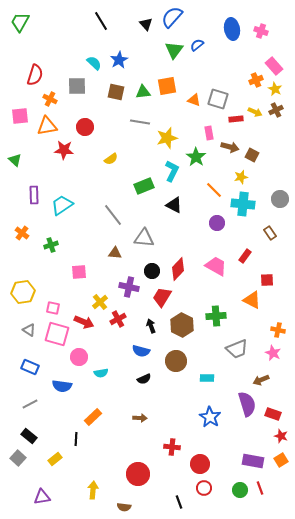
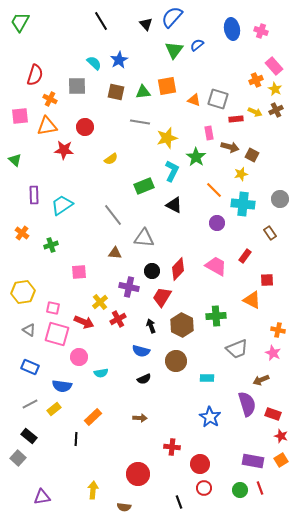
yellow star at (241, 177): moved 3 px up
yellow rectangle at (55, 459): moved 1 px left, 50 px up
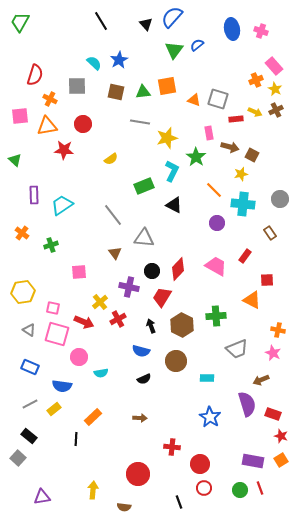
red circle at (85, 127): moved 2 px left, 3 px up
brown triangle at (115, 253): rotated 48 degrees clockwise
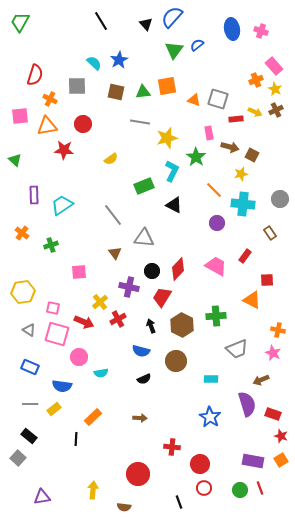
cyan rectangle at (207, 378): moved 4 px right, 1 px down
gray line at (30, 404): rotated 28 degrees clockwise
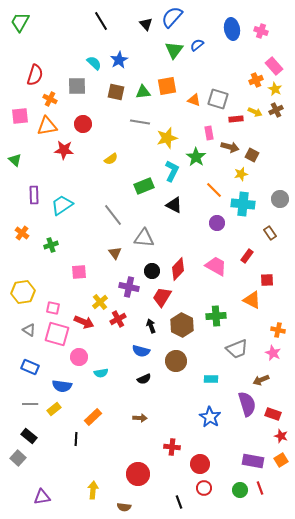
red rectangle at (245, 256): moved 2 px right
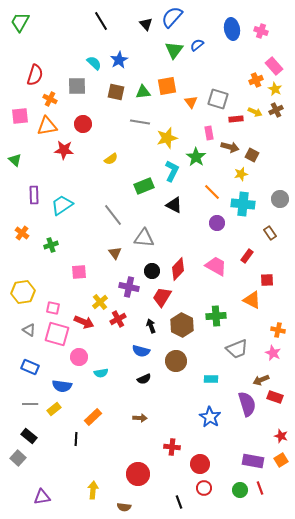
orange triangle at (194, 100): moved 3 px left, 2 px down; rotated 32 degrees clockwise
orange line at (214, 190): moved 2 px left, 2 px down
red rectangle at (273, 414): moved 2 px right, 17 px up
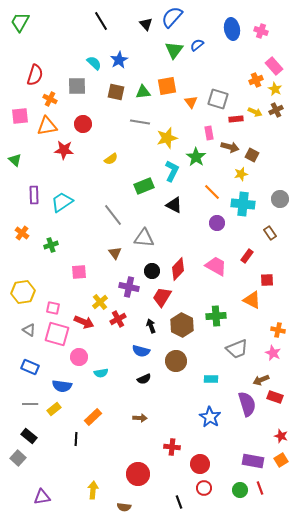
cyan trapezoid at (62, 205): moved 3 px up
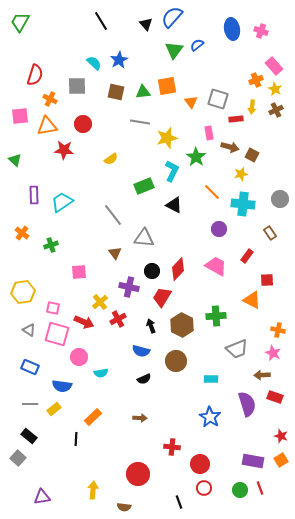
yellow arrow at (255, 112): moved 3 px left, 5 px up; rotated 72 degrees clockwise
purple circle at (217, 223): moved 2 px right, 6 px down
brown arrow at (261, 380): moved 1 px right, 5 px up; rotated 21 degrees clockwise
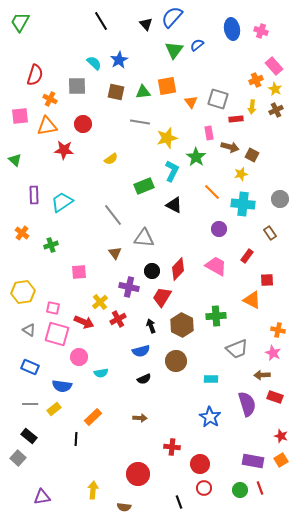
blue semicircle at (141, 351): rotated 30 degrees counterclockwise
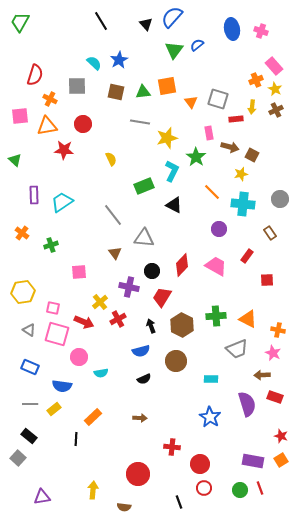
yellow semicircle at (111, 159): rotated 80 degrees counterclockwise
red diamond at (178, 269): moved 4 px right, 4 px up
orange triangle at (252, 300): moved 4 px left, 19 px down
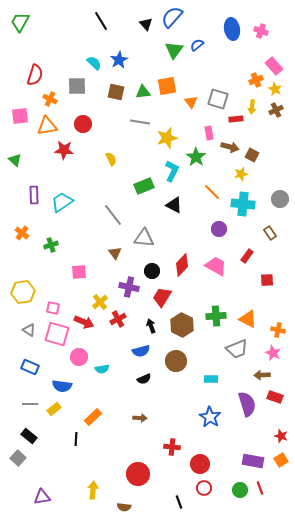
cyan semicircle at (101, 373): moved 1 px right, 4 px up
